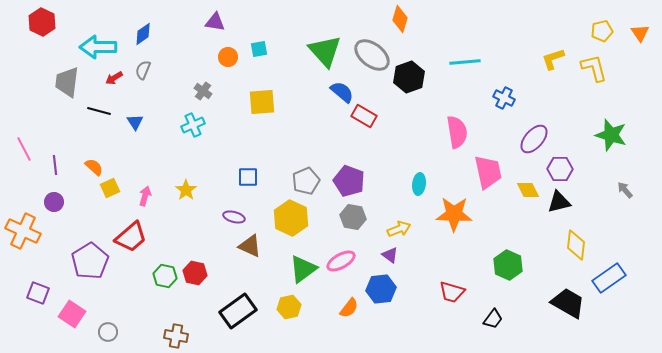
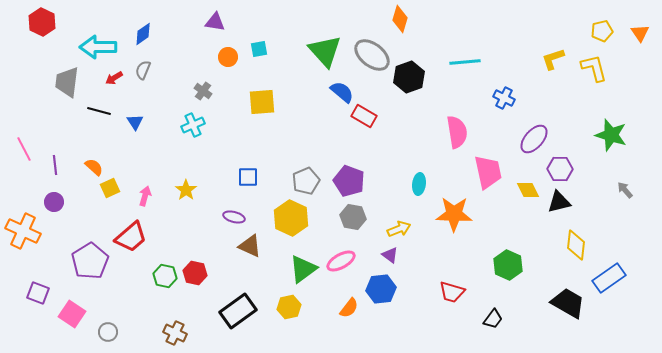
brown cross at (176, 336): moved 1 px left, 3 px up; rotated 15 degrees clockwise
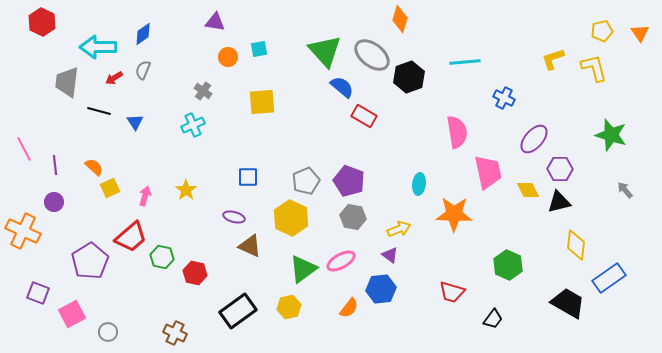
blue semicircle at (342, 92): moved 5 px up
green hexagon at (165, 276): moved 3 px left, 19 px up
pink square at (72, 314): rotated 28 degrees clockwise
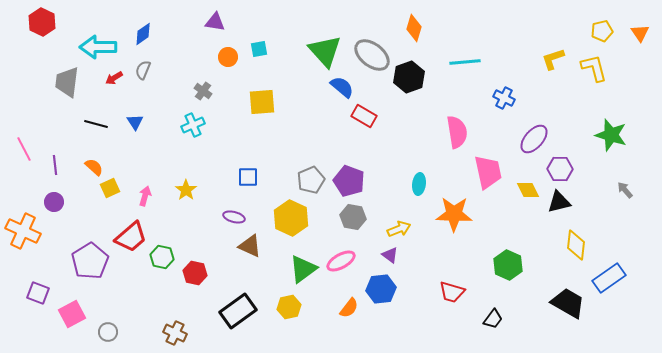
orange diamond at (400, 19): moved 14 px right, 9 px down
black line at (99, 111): moved 3 px left, 13 px down
gray pentagon at (306, 181): moved 5 px right, 1 px up
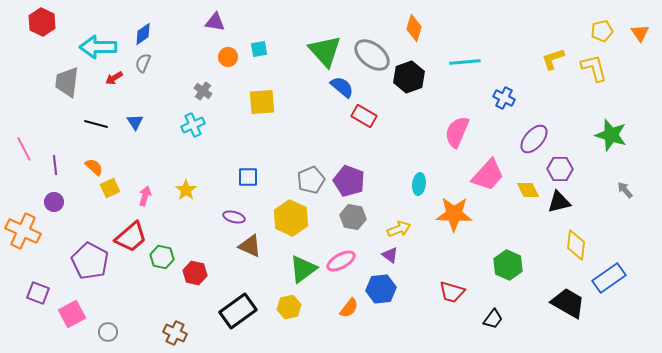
gray semicircle at (143, 70): moved 7 px up
pink semicircle at (457, 132): rotated 148 degrees counterclockwise
pink trapezoid at (488, 172): moved 3 px down; rotated 54 degrees clockwise
purple pentagon at (90, 261): rotated 12 degrees counterclockwise
